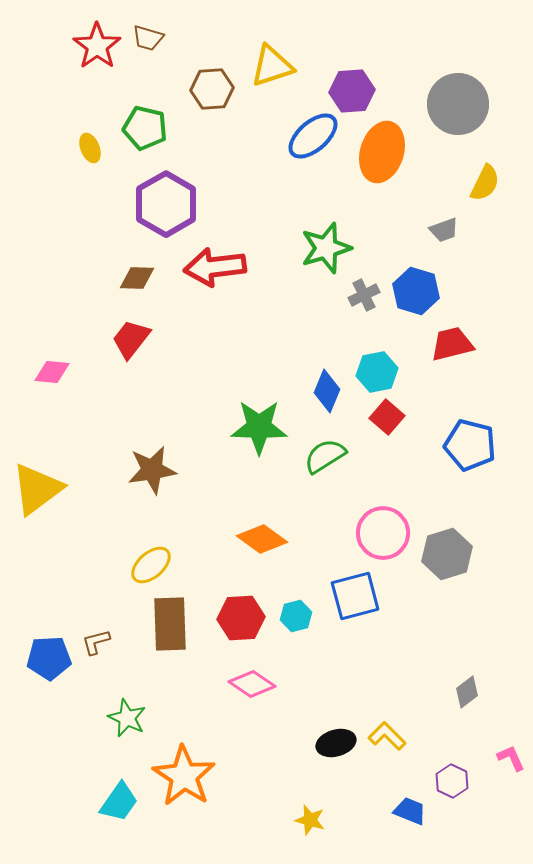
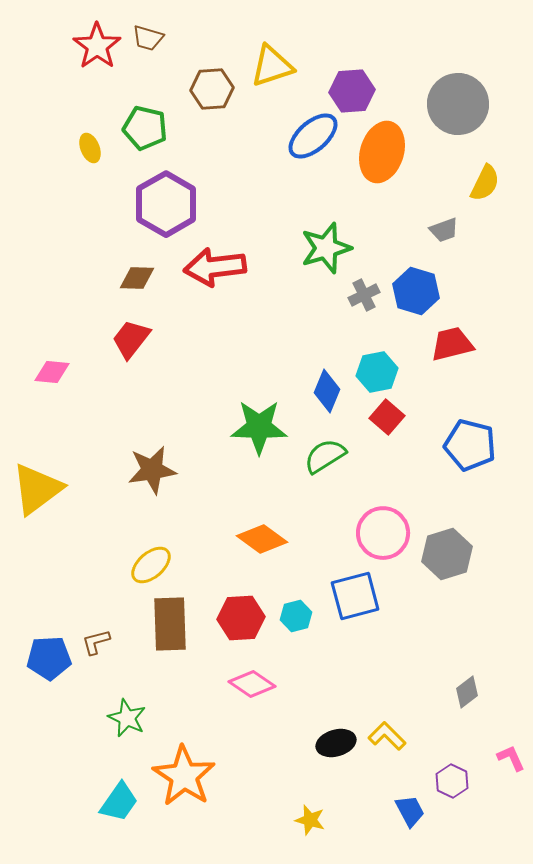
blue trapezoid at (410, 811): rotated 40 degrees clockwise
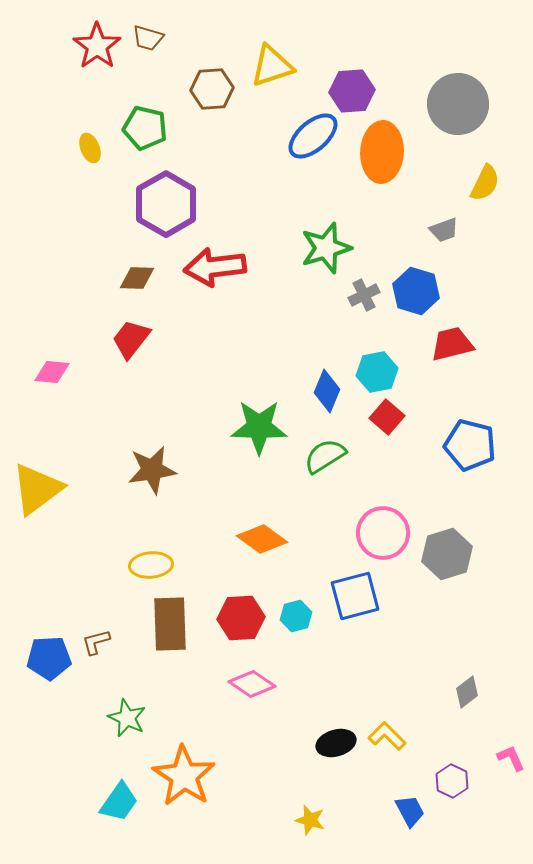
orange ellipse at (382, 152): rotated 14 degrees counterclockwise
yellow ellipse at (151, 565): rotated 36 degrees clockwise
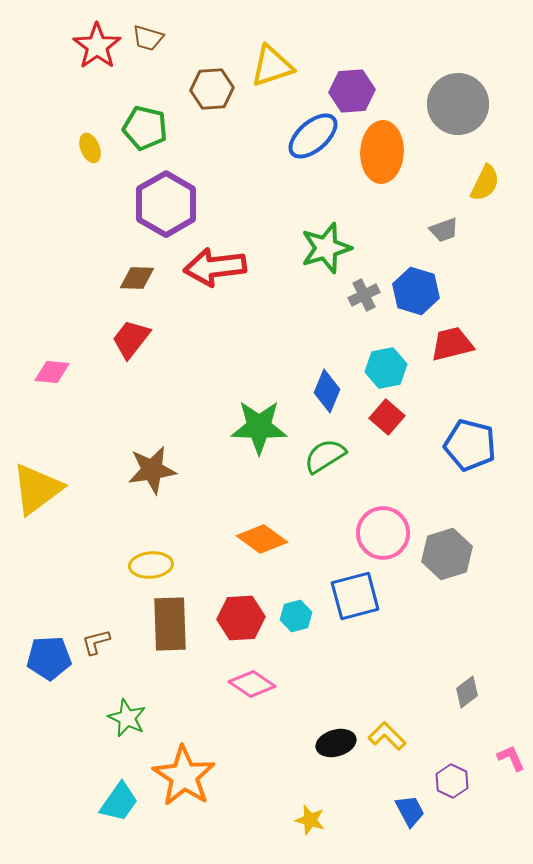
cyan hexagon at (377, 372): moved 9 px right, 4 px up
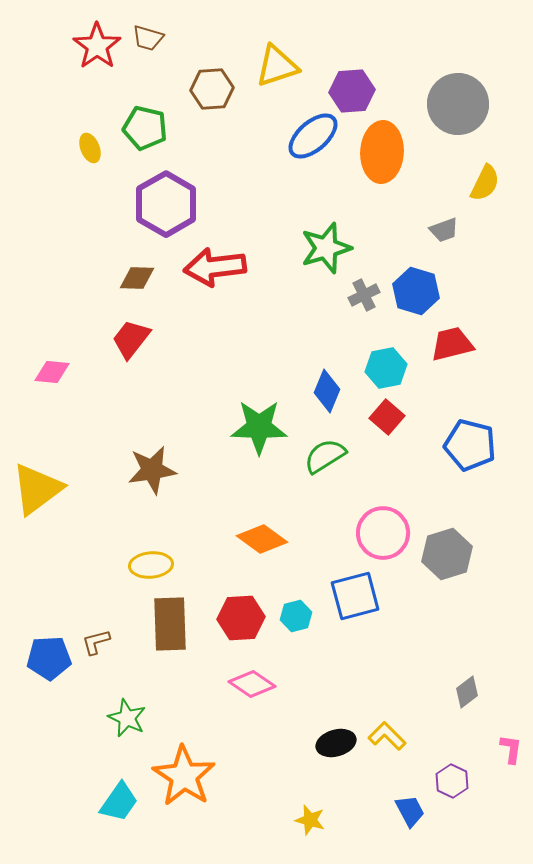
yellow triangle at (272, 66): moved 5 px right
pink L-shape at (511, 758): moved 9 px up; rotated 32 degrees clockwise
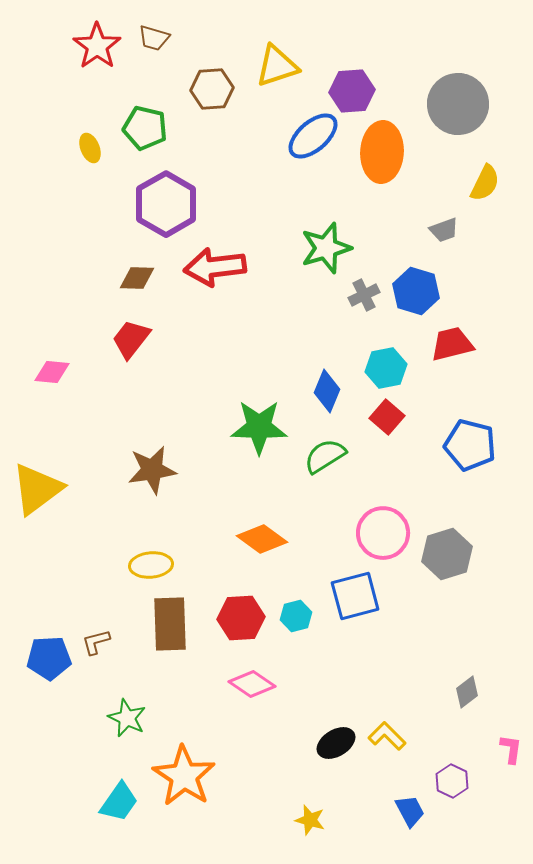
brown trapezoid at (148, 38): moved 6 px right
black ellipse at (336, 743): rotated 15 degrees counterclockwise
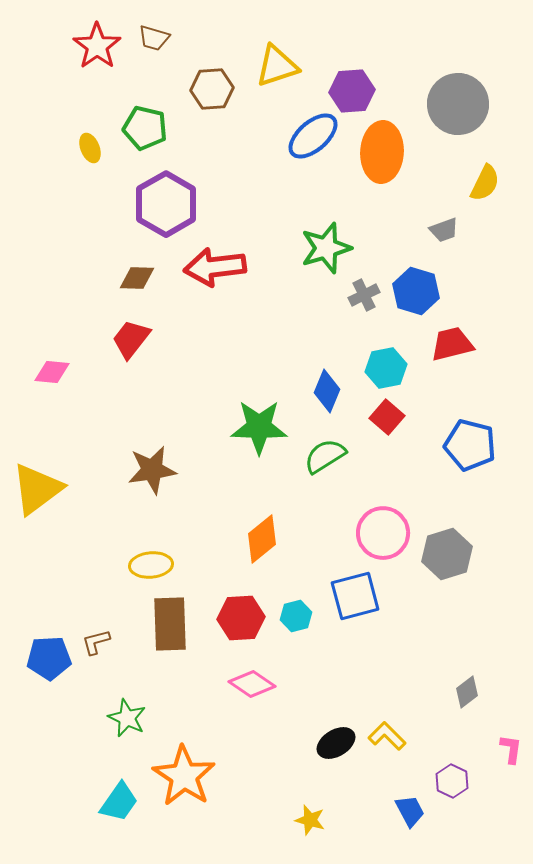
orange diamond at (262, 539): rotated 75 degrees counterclockwise
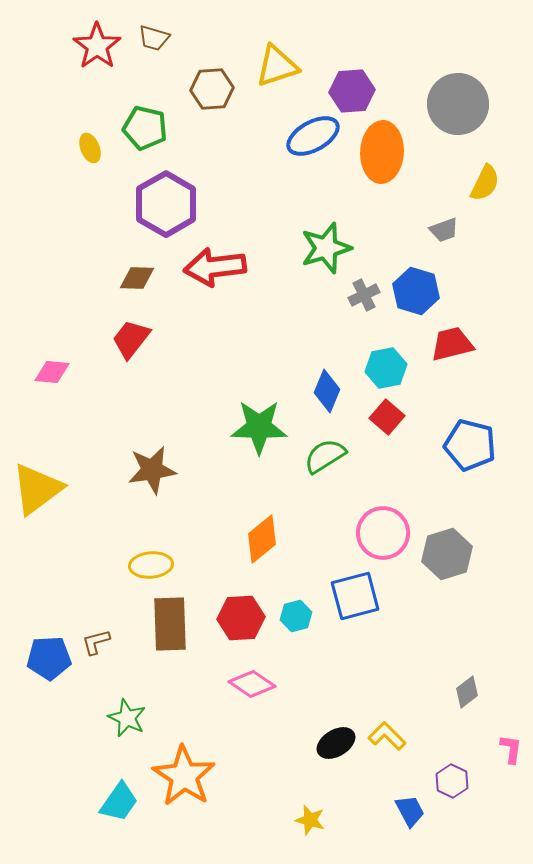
blue ellipse at (313, 136): rotated 12 degrees clockwise
